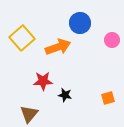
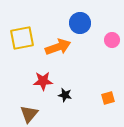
yellow square: rotated 30 degrees clockwise
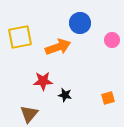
yellow square: moved 2 px left, 1 px up
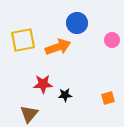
blue circle: moved 3 px left
yellow square: moved 3 px right, 3 px down
red star: moved 3 px down
black star: rotated 16 degrees counterclockwise
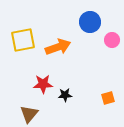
blue circle: moved 13 px right, 1 px up
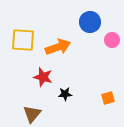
yellow square: rotated 15 degrees clockwise
red star: moved 7 px up; rotated 18 degrees clockwise
black star: moved 1 px up
brown triangle: moved 3 px right
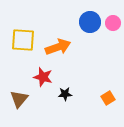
pink circle: moved 1 px right, 17 px up
orange square: rotated 16 degrees counterclockwise
brown triangle: moved 13 px left, 15 px up
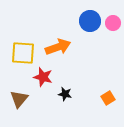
blue circle: moved 1 px up
yellow square: moved 13 px down
black star: rotated 16 degrees clockwise
